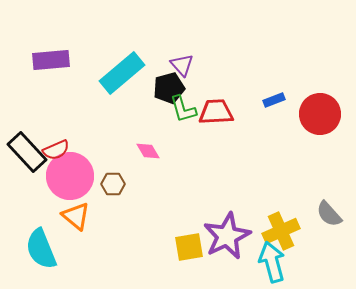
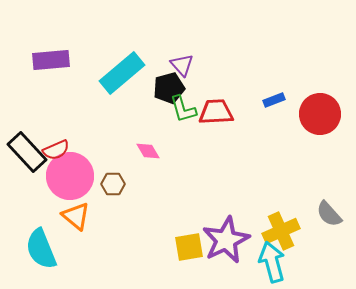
purple star: moved 1 px left, 4 px down
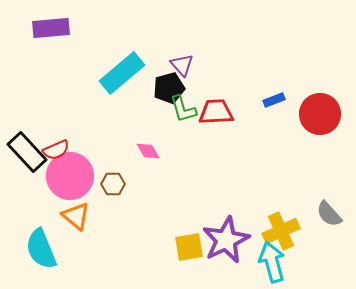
purple rectangle: moved 32 px up
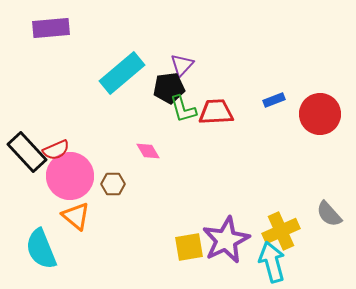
purple triangle: rotated 25 degrees clockwise
black pentagon: rotated 8 degrees clockwise
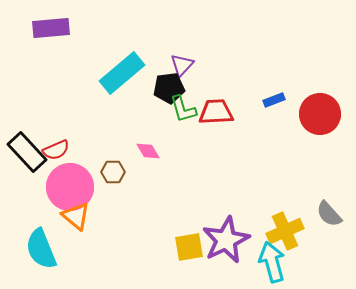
pink circle: moved 11 px down
brown hexagon: moved 12 px up
yellow cross: moved 4 px right
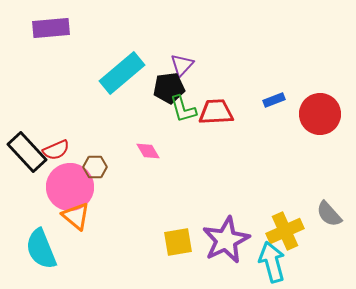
brown hexagon: moved 18 px left, 5 px up
yellow square: moved 11 px left, 5 px up
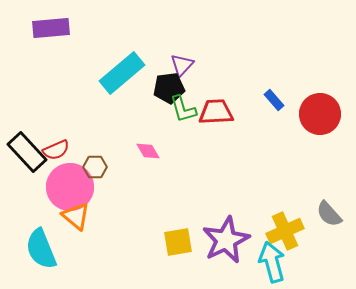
blue rectangle: rotated 70 degrees clockwise
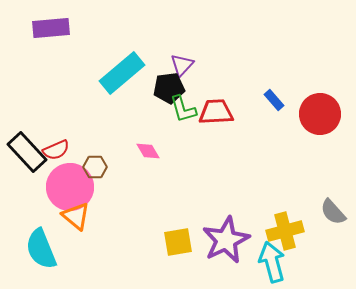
gray semicircle: moved 4 px right, 2 px up
yellow cross: rotated 9 degrees clockwise
